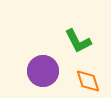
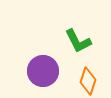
orange diamond: rotated 36 degrees clockwise
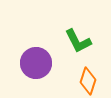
purple circle: moved 7 px left, 8 px up
